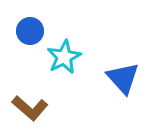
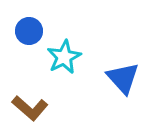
blue circle: moved 1 px left
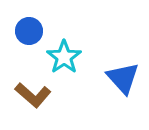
cyan star: rotated 8 degrees counterclockwise
brown L-shape: moved 3 px right, 13 px up
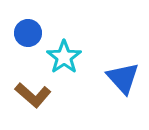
blue circle: moved 1 px left, 2 px down
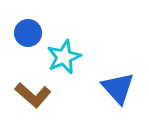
cyan star: rotated 12 degrees clockwise
blue triangle: moved 5 px left, 10 px down
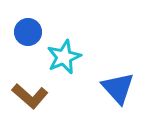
blue circle: moved 1 px up
brown L-shape: moved 3 px left, 1 px down
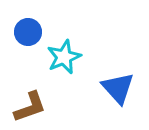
brown L-shape: moved 11 px down; rotated 60 degrees counterclockwise
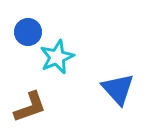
cyan star: moved 7 px left
blue triangle: moved 1 px down
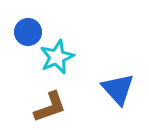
brown L-shape: moved 20 px right
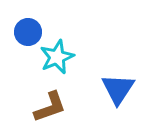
blue triangle: rotated 15 degrees clockwise
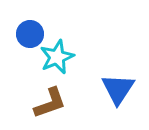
blue circle: moved 2 px right, 2 px down
brown L-shape: moved 4 px up
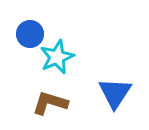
blue triangle: moved 3 px left, 4 px down
brown L-shape: rotated 144 degrees counterclockwise
